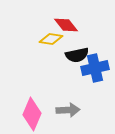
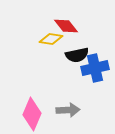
red diamond: moved 1 px down
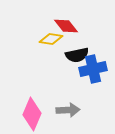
blue cross: moved 2 px left, 1 px down
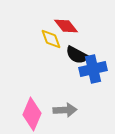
yellow diamond: rotated 60 degrees clockwise
black semicircle: rotated 40 degrees clockwise
gray arrow: moved 3 px left
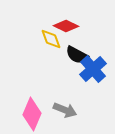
red diamond: rotated 25 degrees counterclockwise
blue cross: rotated 28 degrees counterclockwise
gray arrow: rotated 25 degrees clockwise
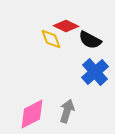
black semicircle: moved 13 px right, 15 px up
blue cross: moved 2 px right, 3 px down
gray arrow: moved 2 px right, 1 px down; rotated 95 degrees counterclockwise
pink diamond: rotated 40 degrees clockwise
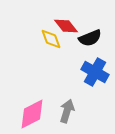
red diamond: rotated 25 degrees clockwise
black semicircle: moved 2 px up; rotated 50 degrees counterclockwise
blue cross: rotated 20 degrees counterclockwise
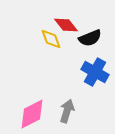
red diamond: moved 1 px up
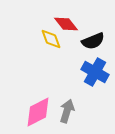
red diamond: moved 1 px up
black semicircle: moved 3 px right, 3 px down
pink diamond: moved 6 px right, 2 px up
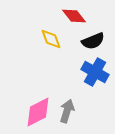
red diamond: moved 8 px right, 8 px up
